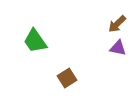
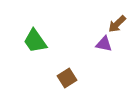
purple triangle: moved 14 px left, 4 px up
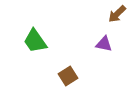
brown arrow: moved 10 px up
brown square: moved 1 px right, 2 px up
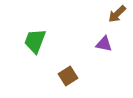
green trapezoid: rotated 56 degrees clockwise
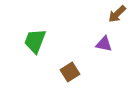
brown square: moved 2 px right, 4 px up
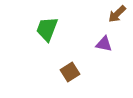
green trapezoid: moved 12 px right, 12 px up
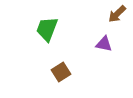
brown square: moved 9 px left
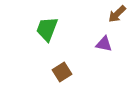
brown square: moved 1 px right
